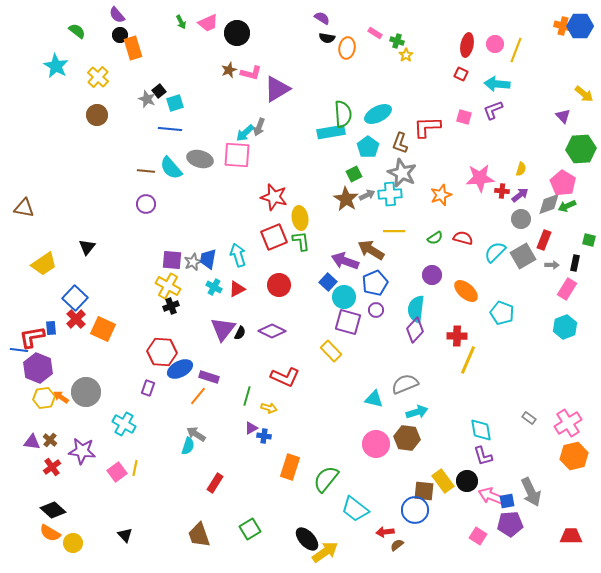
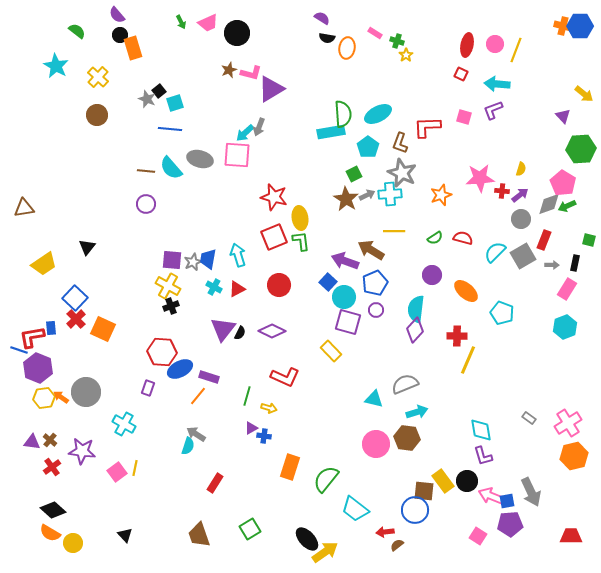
purple triangle at (277, 89): moved 6 px left
brown triangle at (24, 208): rotated 20 degrees counterclockwise
blue line at (19, 350): rotated 12 degrees clockwise
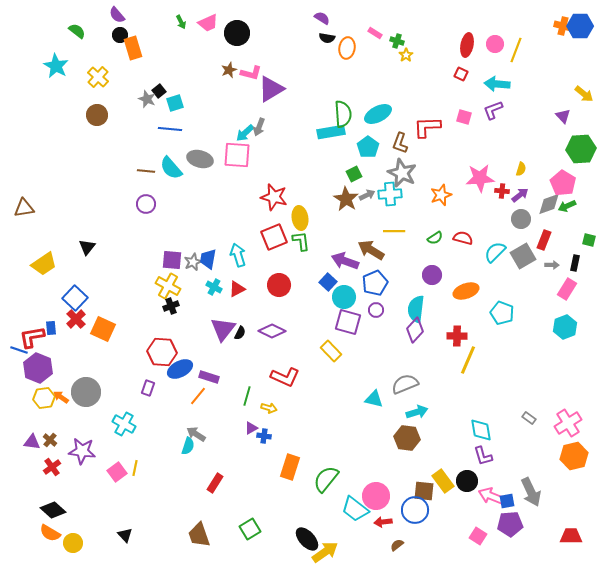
orange ellipse at (466, 291): rotated 60 degrees counterclockwise
pink circle at (376, 444): moved 52 px down
red arrow at (385, 532): moved 2 px left, 10 px up
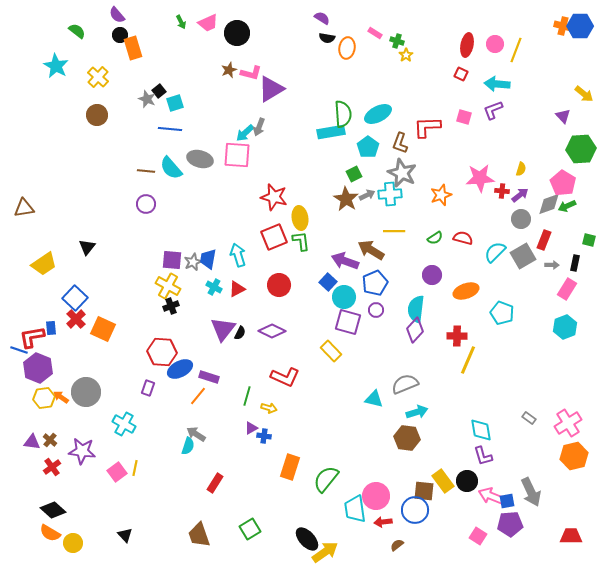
cyan trapezoid at (355, 509): rotated 44 degrees clockwise
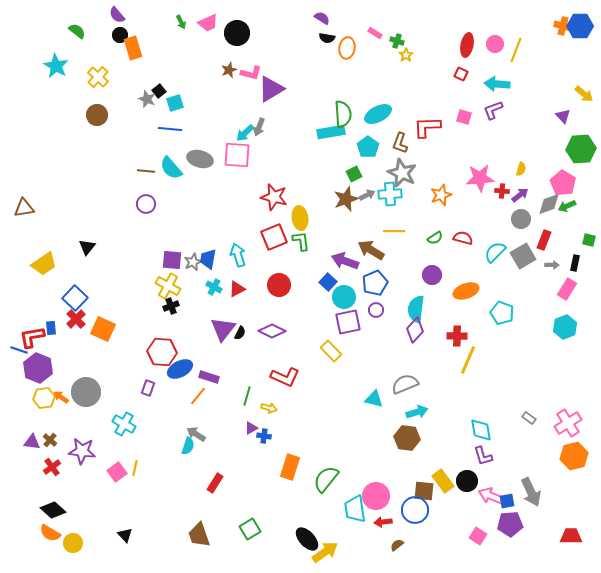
brown star at (346, 199): rotated 20 degrees clockwise
purple square at (348, 322): rotated 28 degrees counterclockwise
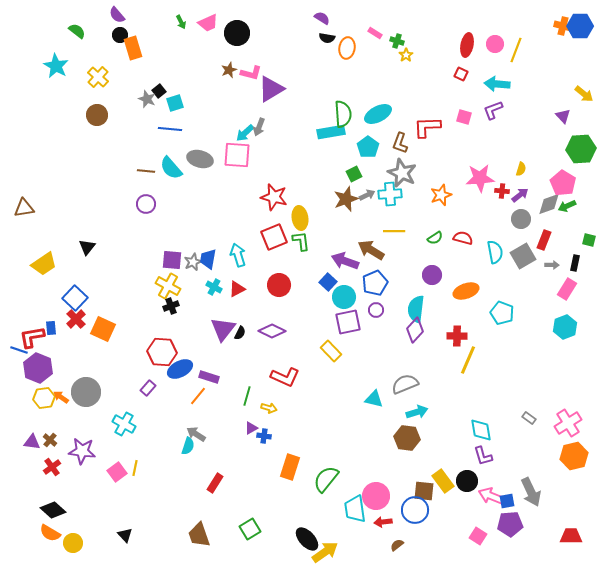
cyan semicircle at (495, 252): rotated 125 degrees clockwise
purple rectangle at (148, 388): rotated 21 degrees clockwise
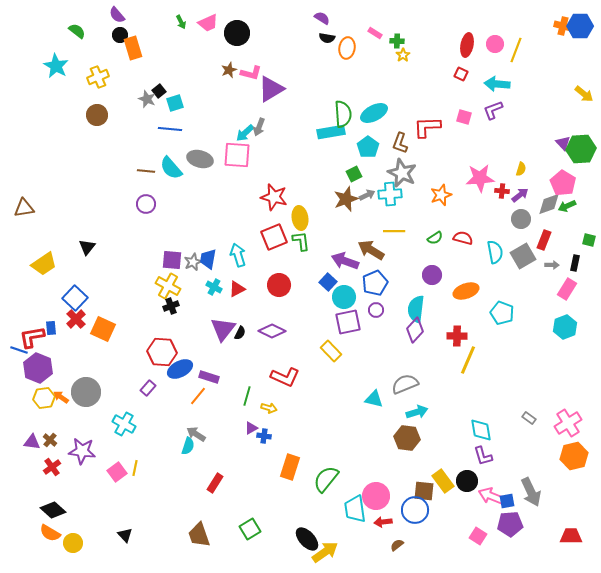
green cross at (397, 41): rotated 16 degrees counterclockwise
yellow star at (406, 55): moved 3 px left
yellow cross at (98, 77): rotated 25 degrees clockwise
cyan ellipse at (378, 114): moved 4 px left, 1 px up
purple triangle at (563, 116): moved 27 px down
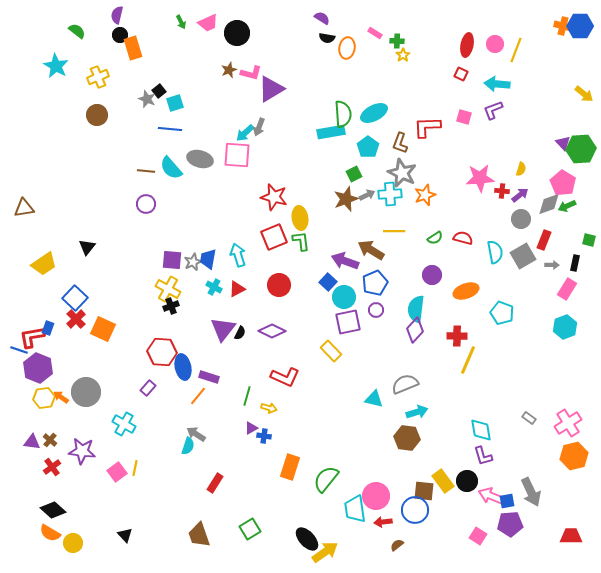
purple semicircle at (117, 15): rotated 54 degrees clockwise
orange star at (441, 195): moved 16 px left
yellow cross at (168, 286): moved 3 px down
blue rectangle at (51, 328): moved 3 px left; rotated 24 degrees clockwise
blue ellipse at (180, 369): moved 3 px right, 2 px up; rotated 75 degrees counterclockwise
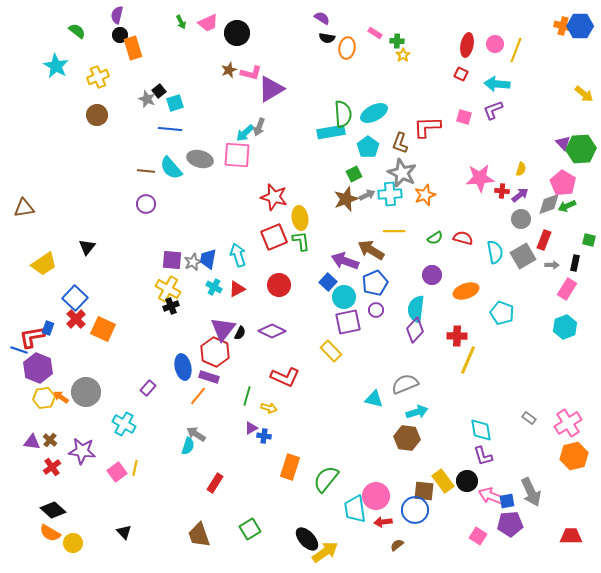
red hexagon at (162, 352): moved 53 px right; rotated 20 degrees clockwise
black triangle at (125, 535): moved 1 px left, 3 px up
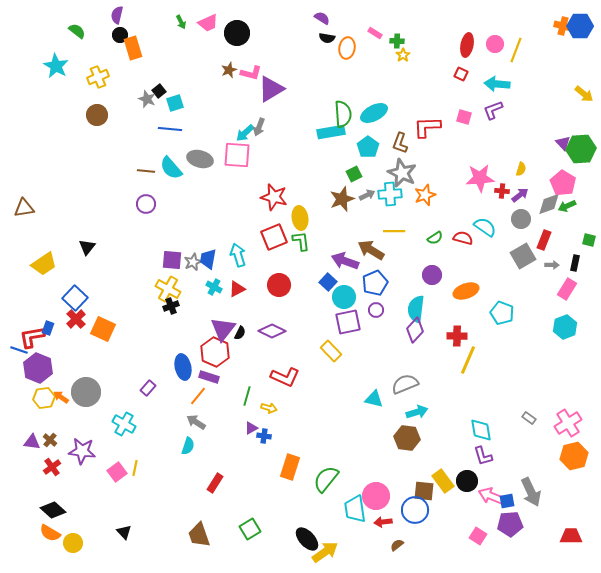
brown star at (346, 199): moved 4 px left
cyan semicircle at (495, 252): moved 10 px left, 25 px up; rotated 45 degrees counterclockwise
gray arrow at (196, 434): moved 12 px up
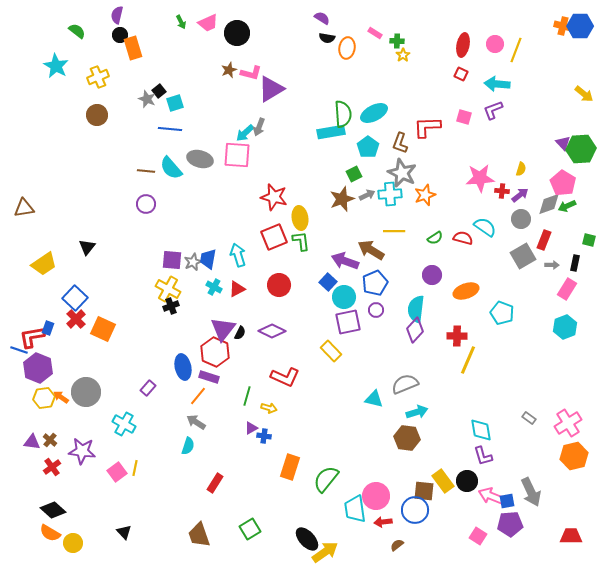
red ellipse at (467, 45): moved 4 px left
